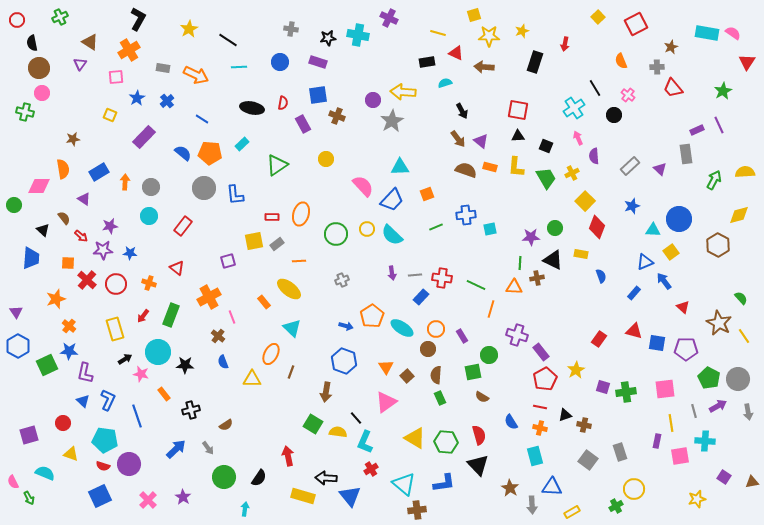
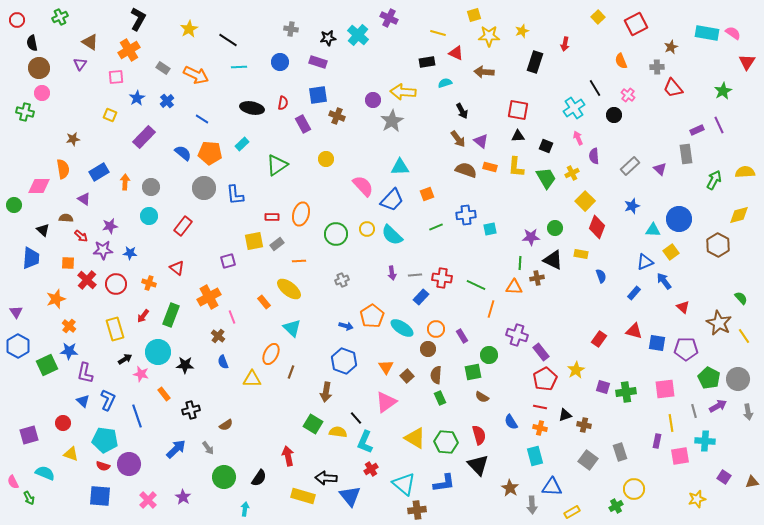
cyan cross at (358, 35): rotated 30 degrees clockwise
brown arrow at (484, 67): moved 5 px down
gray rectangle at (163, 68): rotated 24 degrees clockwise
brown semicircle at (64, 218): moved 2 px right; rotated 48 degrees counterclockwise
blue square at (100, 496): rotated 30 degrees clockwise
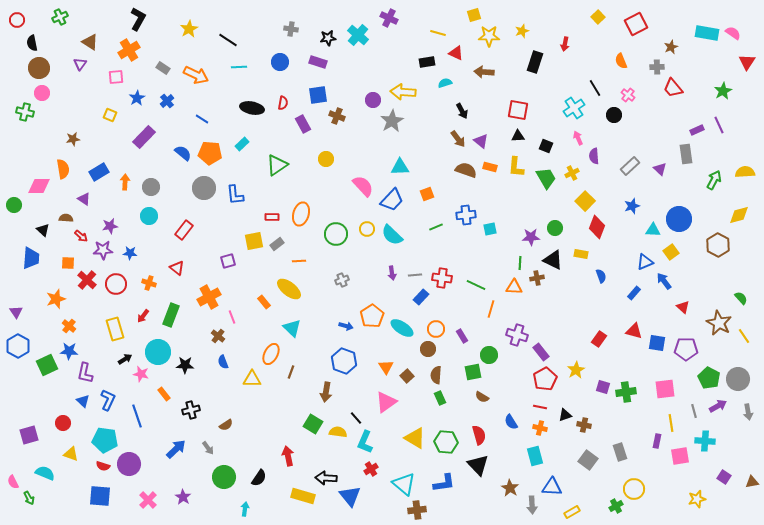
red rectangle at (183, 226): moved 1 px right, 4 px down
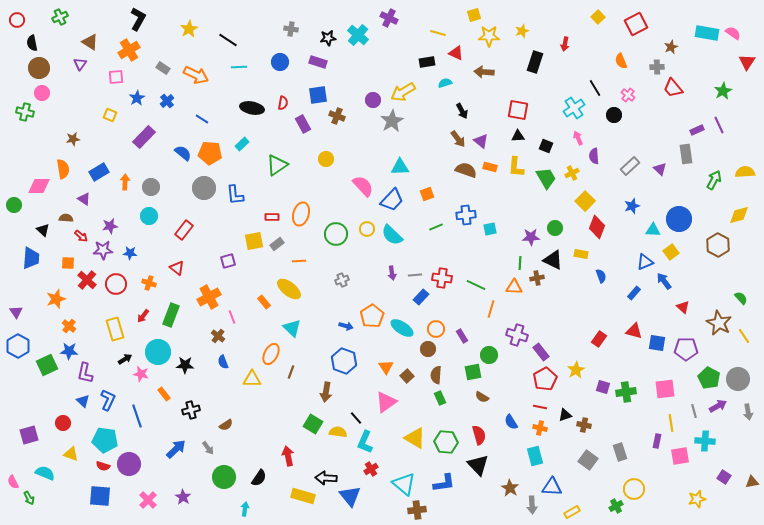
yellow arrow at (403, 92): rotated 35 degrees counterclockwise
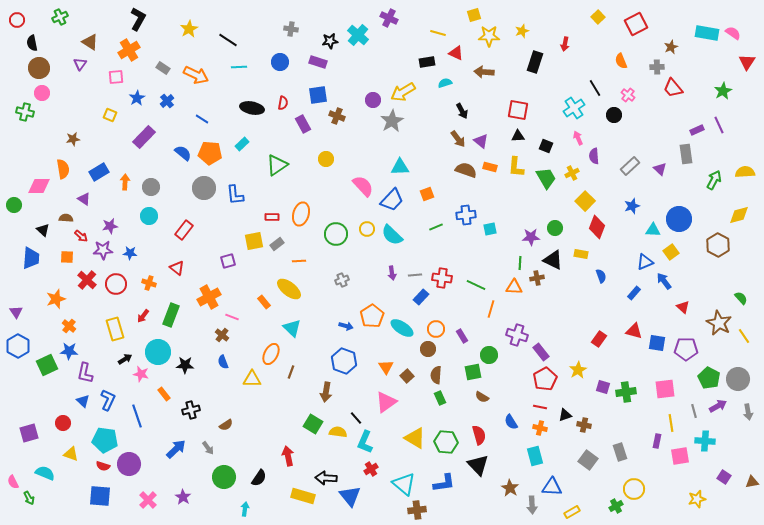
black star at (328, 38): moved 2 px right, 3 px down
orange square at (68, 263): moved 1 px left, 6 px up
pink line at (232, 317): rotated 48 degrees counterclockwise
brown cross at (218, 336): moved 4 px right, 1 px up
yellow star at (576, 370): moved 2 px right
purple square at (29, 435): moved 2 px up
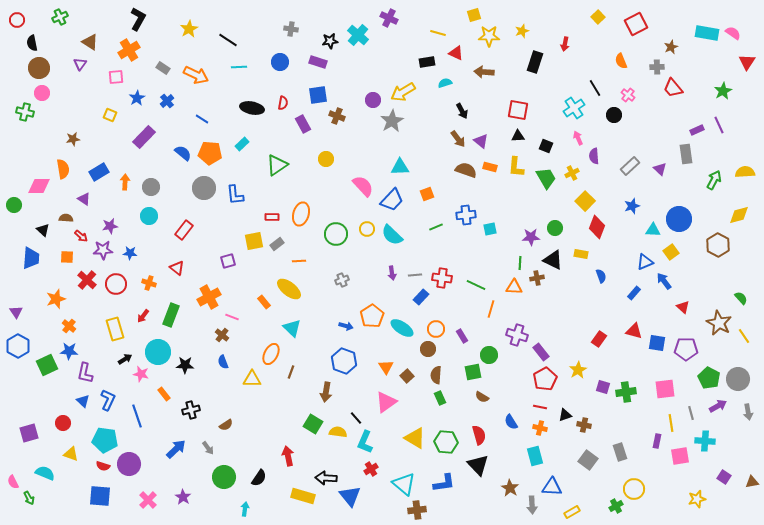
gray line at (694, 411): moved 3 px left, 2 px down
